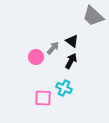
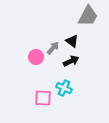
gray trapezoid: moved 5 px left; rotated 105 degrees counterclockwise
black arrow: rotated 35 degrees clockwise
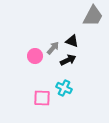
gray trapezoid: moved 5 px right
black triangle: rotated 16 degrees counterclockwise
pink circle: moved 1 px left, 1 px up
black arrow: moved 3 px left, 1 px up
pink square: moved 1 px left
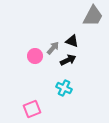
pink square: moved 10 px left, 11 px down; rotated 24 degrees counterclockwise
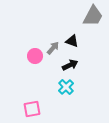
black arrow: moved 2 px right, 5 px down
cyan cross: moved 2 px right, 1 px up; rotated 21 degrees clockwise
pink square: rotated 12 degrees clockwise
